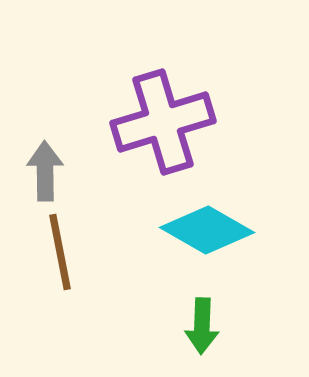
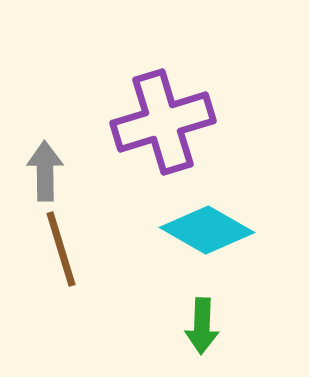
brown line: moved 1 px right, 3 px up; rotated 6 degrees counterclockwise
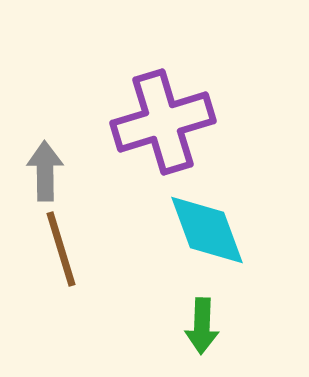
cyan diamond: rotated 40 degrees clockwise
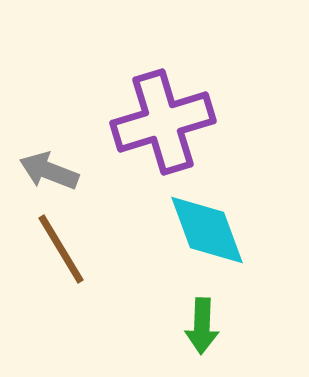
gray arrow: moved 4 px right; rotated 68 degrees counterclockwise
brown line: rotated 14 degrees counterclockwise
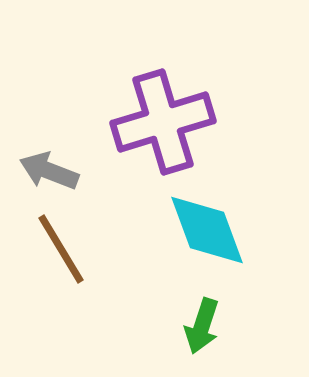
green arrow: rotated 16 degrees clockwise
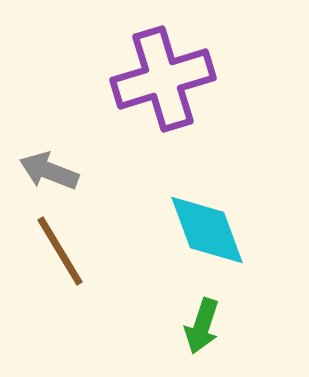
purple cross: moved 43 px up
brown line: moved 1 px left, 2 px down
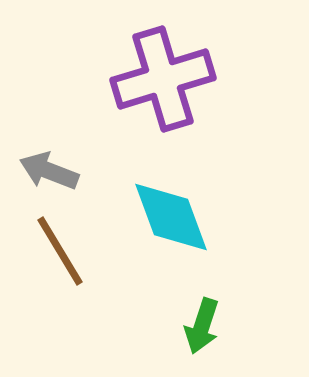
cyan diamond: moved 36 px left, 13 px up
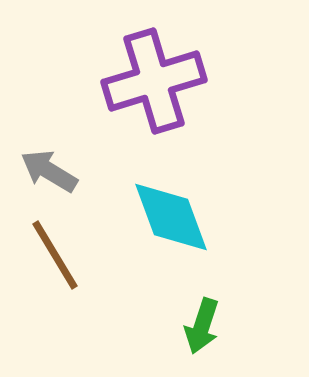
purple cross: moved 9 px left, 2 px down
gray arrow: rotated 10 degrees clockwise
brown line: moved 5 px left, 4 px down
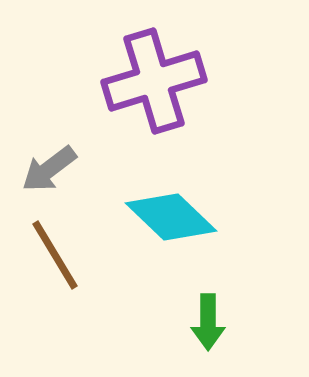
gray arrow: moved 2 px up; rotated 68 degrees counterclockwise
cyan diamond: rotated 26 degrees counterclockwise
green arrow: moved 6 px right, 4 px up; rotated 18 degrees counterclockwise
